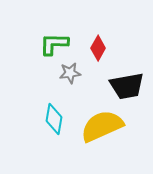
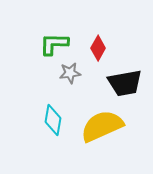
black trapezoid: moved 2 px left, 3 px up
cyan diamond: moved 1 px left, 1 px down
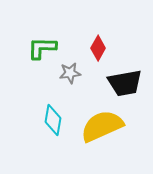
green L-shape: moved 12 px left, 4 px down
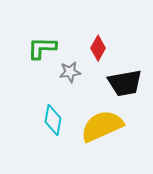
gray star: moved 1 px up
